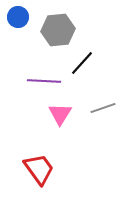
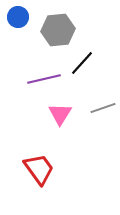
purple line: moved 2 px up; rotated 16 degrees counterclockwise
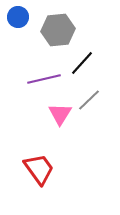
gray line: moved 14 px left, 8 px up; rotated 25 degrees counterclockwise
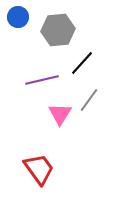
purple line: moved 2 px left, 1 px down
gray line: rotated 10 degrees counterclockwise
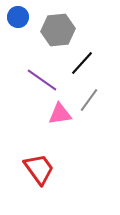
purple line: rotated 48 degrees clockwise
pink triangle: rotated 50 degrees clockwise
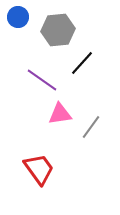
gray line: moved 2 px right, 27 px down
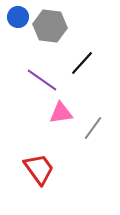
gray hexagon: moved 8 px left, 4 px up; rotated 12 degrees clockwise
pink triangle: moved 1 px right, 1 px up
gray line: moved 2 px right, 1 px down
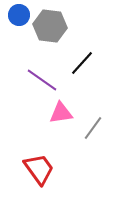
blue circle: moved 1 px right, 2 px up
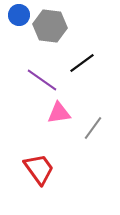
black line: rotated 12 degrees clockwise
pink triangle: moved 2 px left
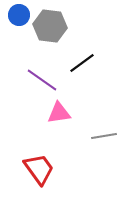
gray line: moved 11 px right, 8 px down; rotated 45 degrees clockwise
